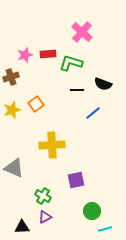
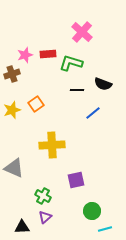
brown cross: moved 1 px right, 3 px up
purple triangle: rotated 16 degrees counterclockwise
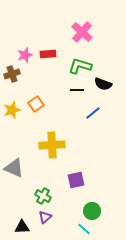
green L-shape: moved 9 px right, 3 px down
cyan line: moved 21 px left; rotated 56 degrees clockwise
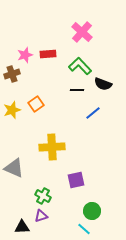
green L-shape: rotated 30 degrees clockwise
yellow cross: moved 2 px down
purple triangle: moved 4 px left, 1 px up; rotated 24 degrees clockwise
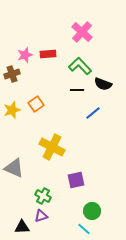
yellow cross: rotated 30 degrees clockwise
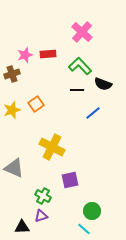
purple square: moved 6 px left
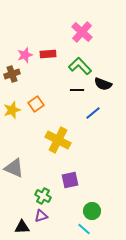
yellow cross: moved 6 px right, 7 px up
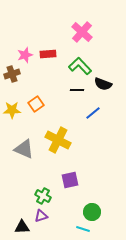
yellow star: rotated 18 degrees clockwise
gray triangle: moved 10 px right, 19 px up
green circle: moved 1 px down
cyan line: moved 1 px left; rotated 24 degrees counterclockwise
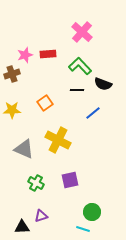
orange square: moved 9 px right, 1 px up
green cross: moved 7 px left, 13 px up
